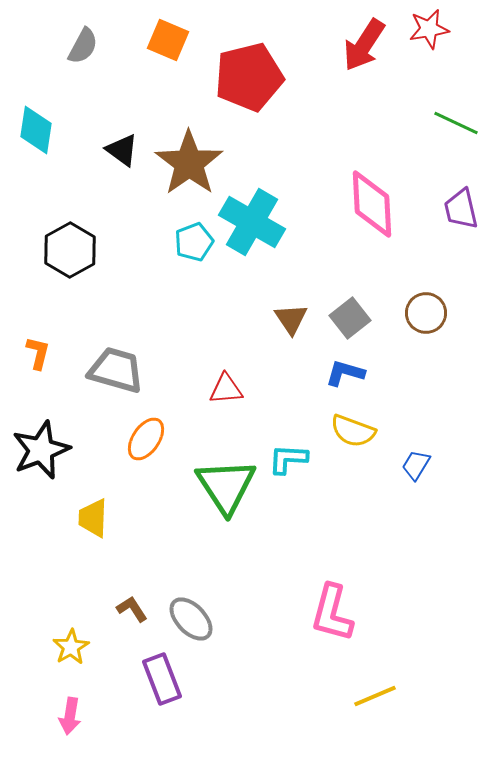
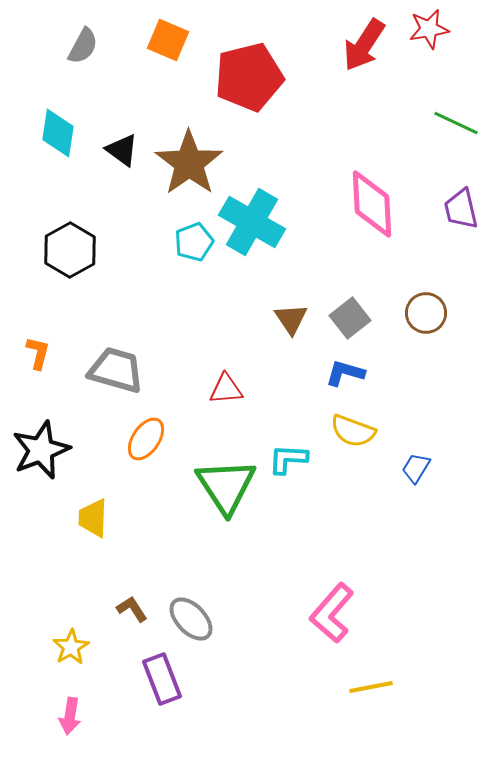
cyan diamond: moved 22 px right, 3 px down
blue trapezoid: moved 3 px down
pink L-shape: rotated 26 degrees clockwise
yellow line: moved 4 px left, 9 px up; rotated 12 degrees clockwise
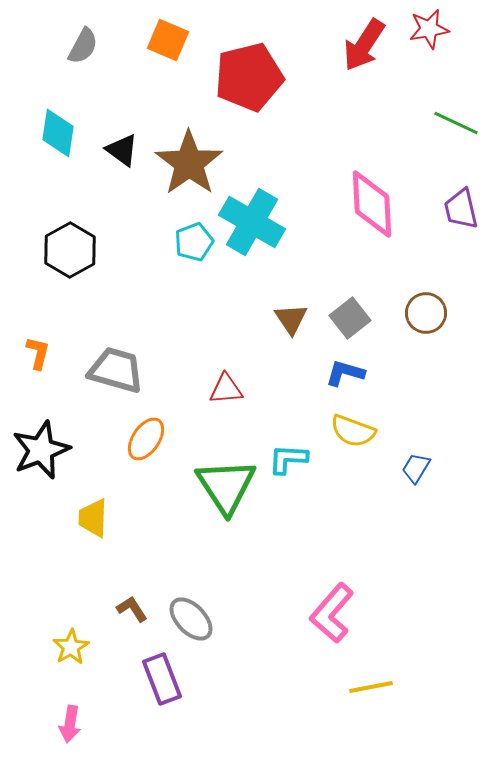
pink arrow: moved 8 px down
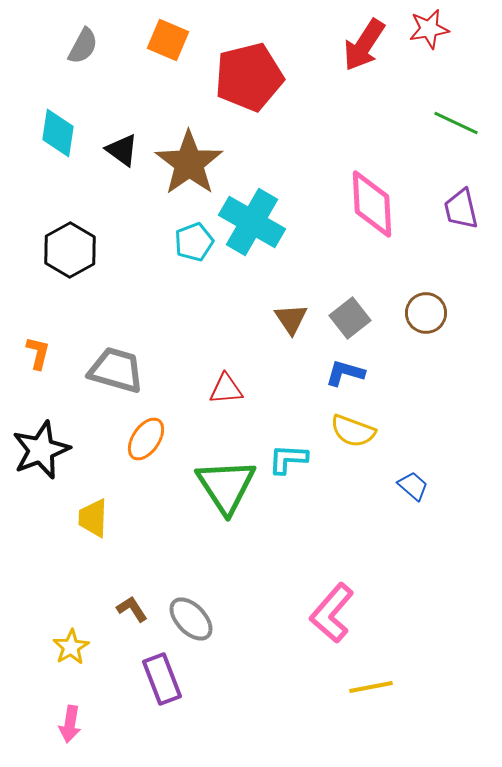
blue trapezoid: moved 3 px left, 18 px down; rotated 100 degrees clockwise
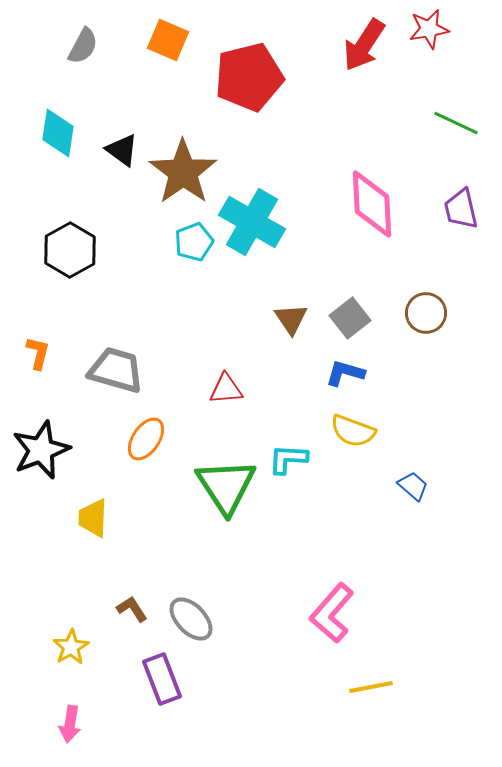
brown star: moved 6 px left, 9 px down
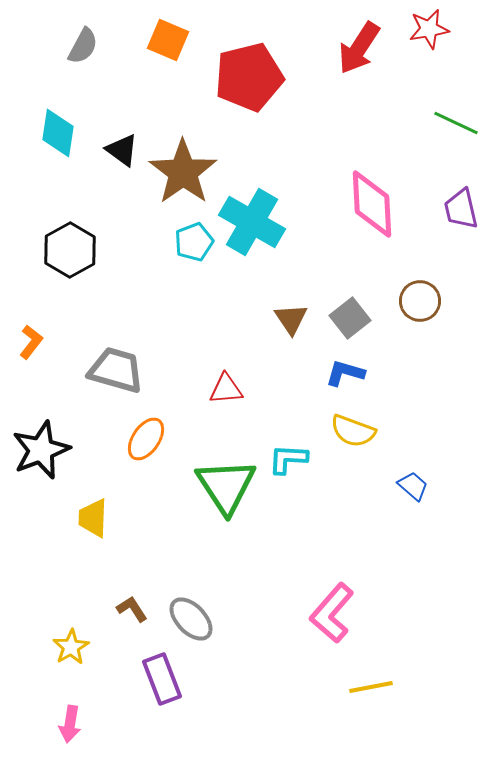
red arrow: moved 5 px left, 3 px down
brown circle: moved 6 px left, 12 px up
orange L-shape: moved 7 px left, 11 px up; rotated 24 degrees clockwise
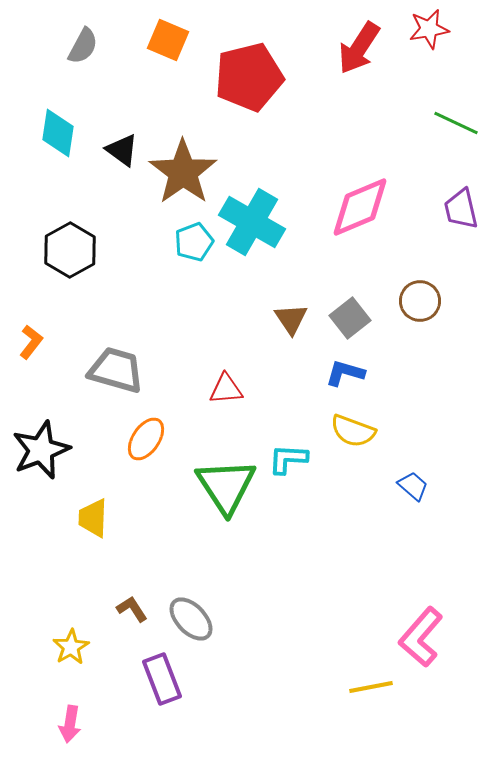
pink diamond: moved 12 px left, 3 px down; rotated 70 degrees clockwise
pink L-shape: moved 89 px right, 24 px down
